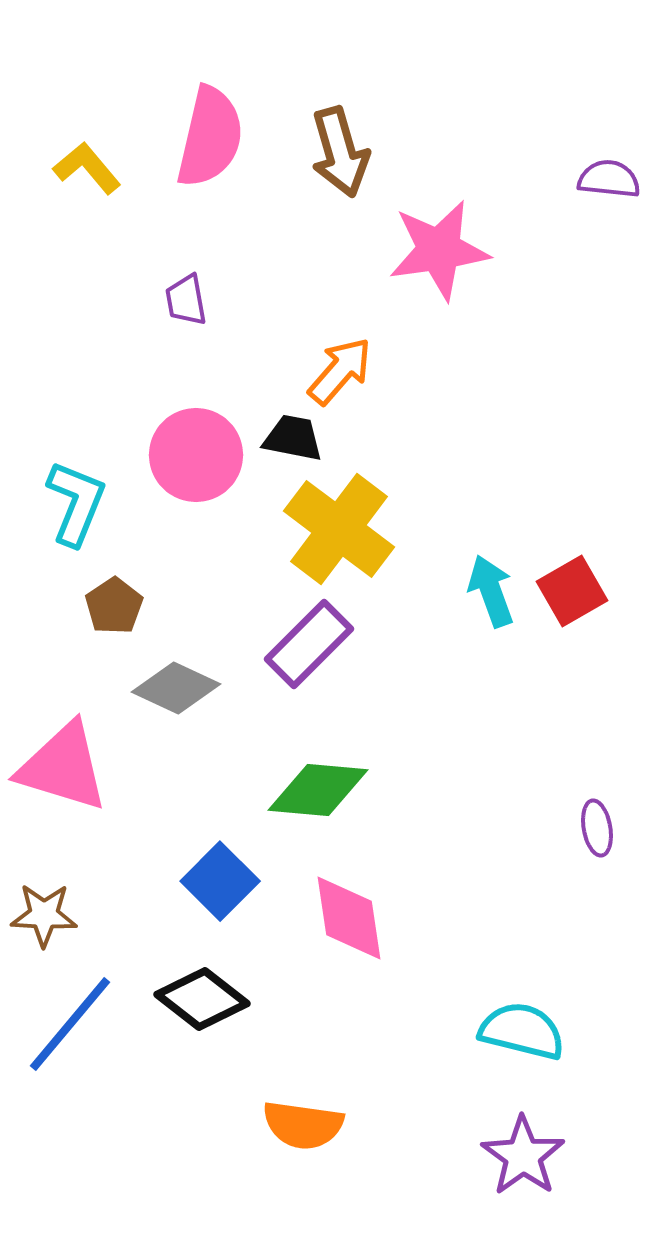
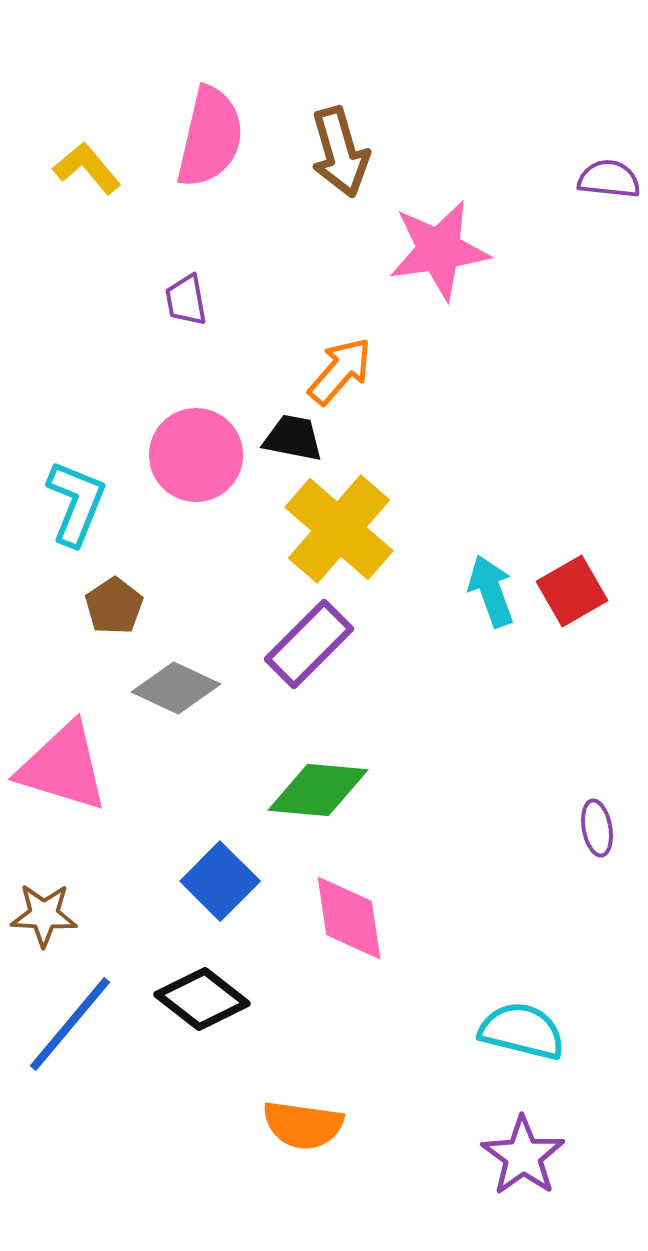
yellow cross: rotated 4 degrees clockwise
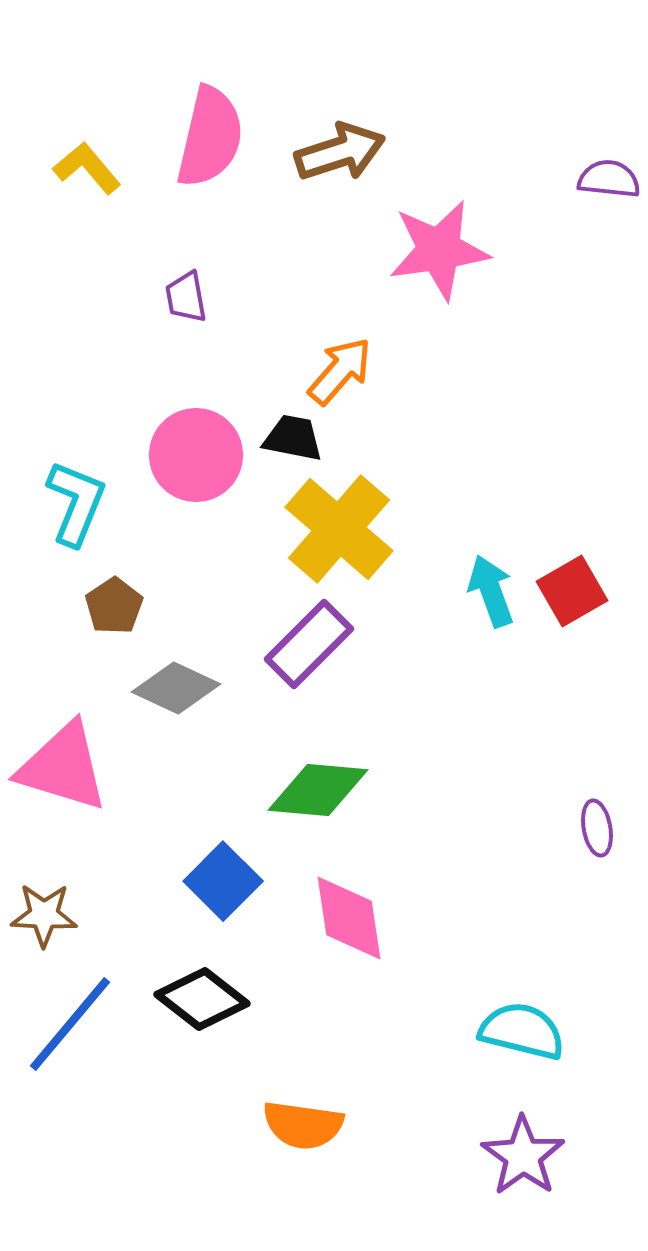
brown arrow: rotated 92 degrees counterclockwise
purple trapezoid: moved 3 px up
blue square: moved 3 px right
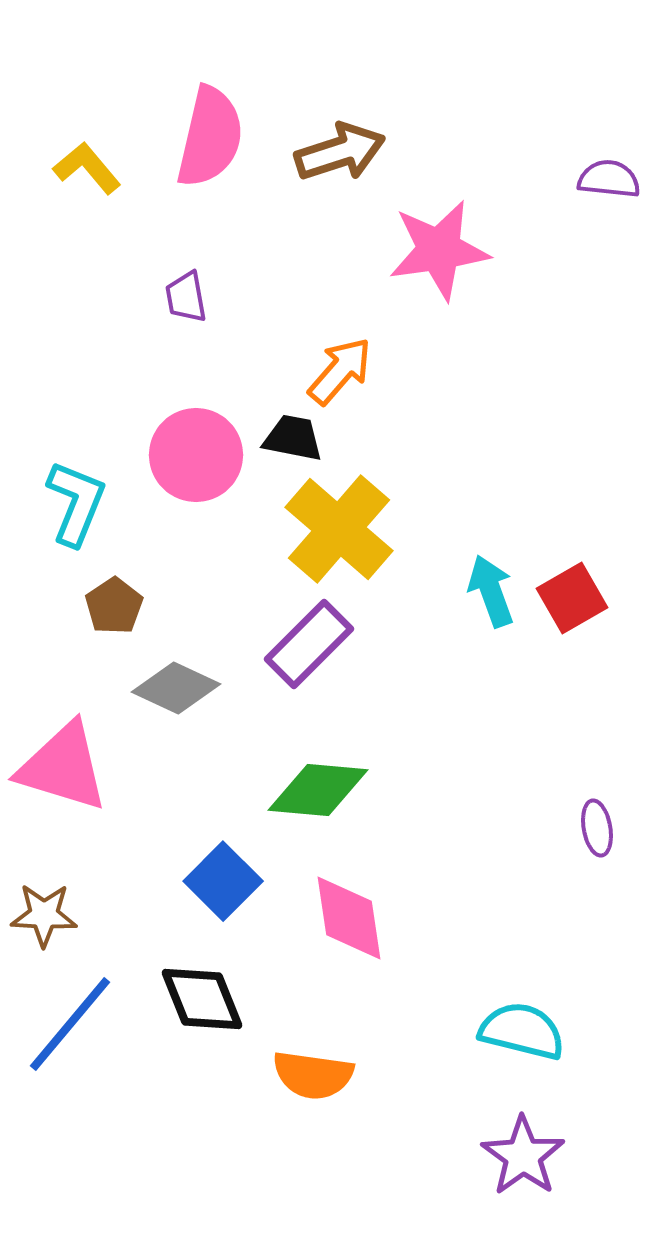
red square: moved 7 px down
black diamond: rotated 30 degrees clockwise
orange semicircle: moved 10 px right, 50 px up
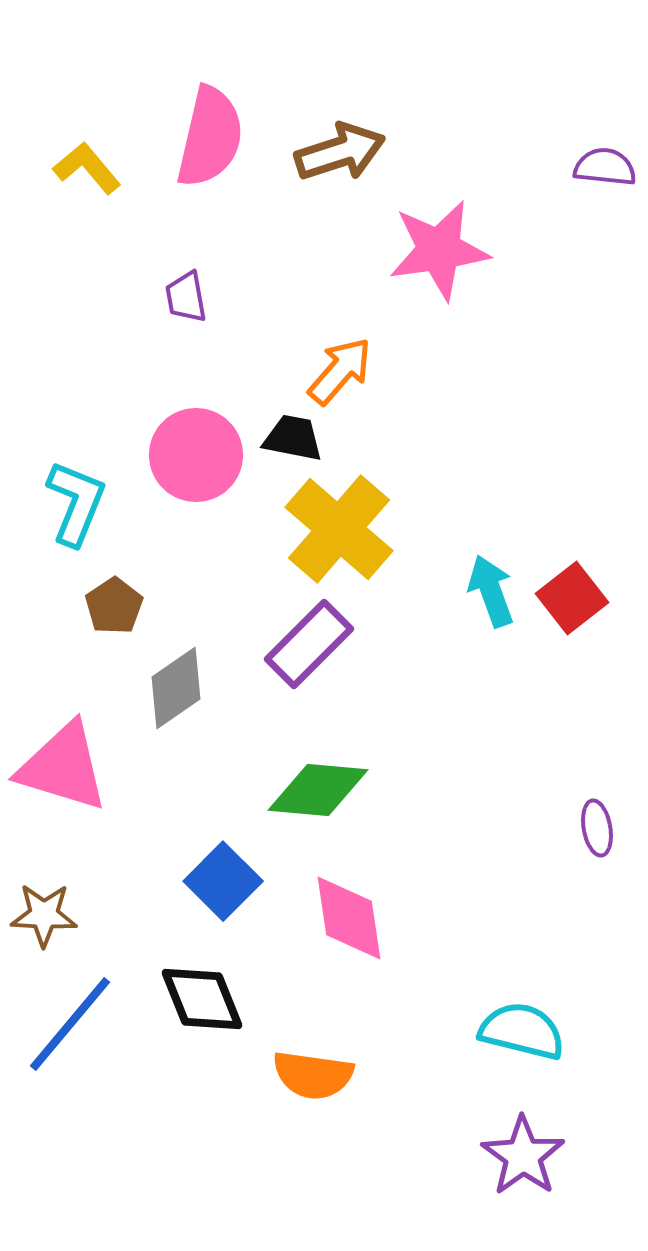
purple semicircle: moved 4 px left, 12 px up
red square: rotated 8 degrees counterclockwise
gray diamond: rotated 60 degrees counterclockwise
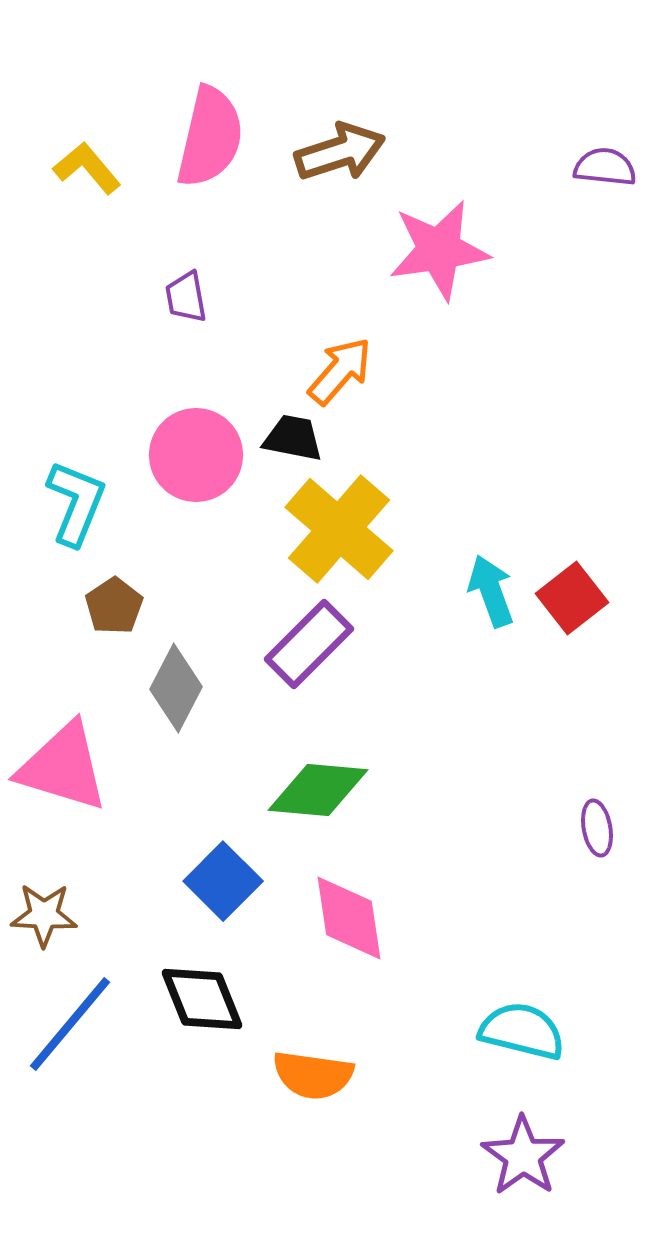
gray diamond: rotated 28 degrees counterclockwise
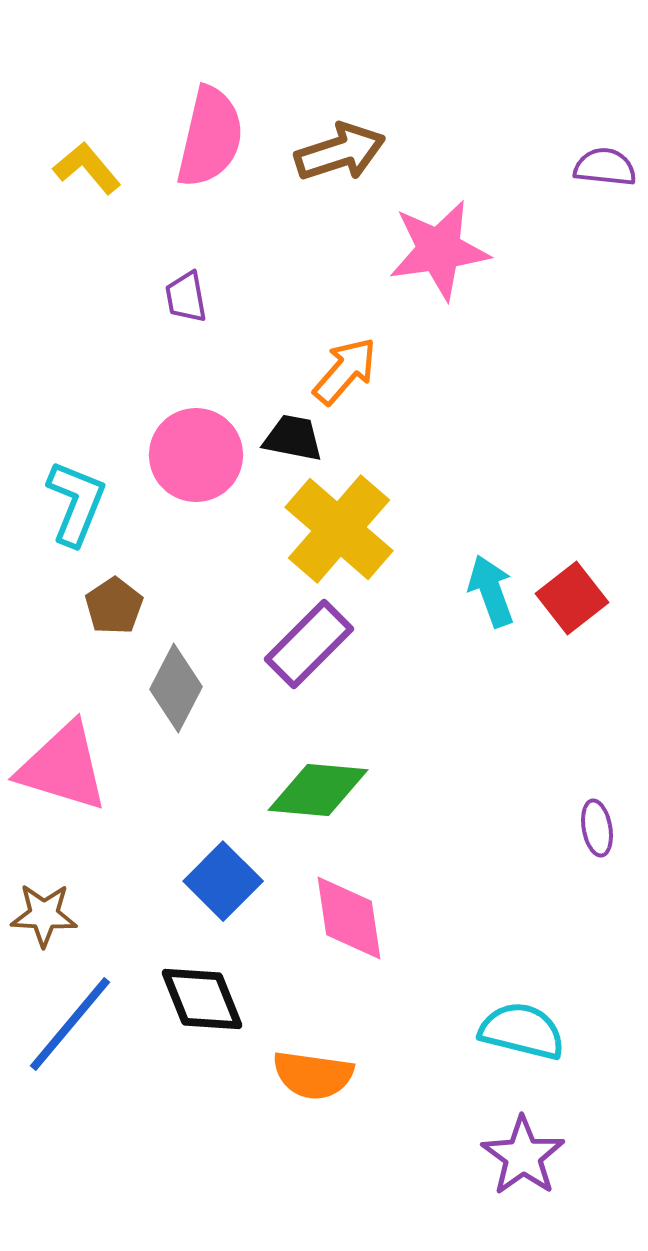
orange arrow: moved 5 px right
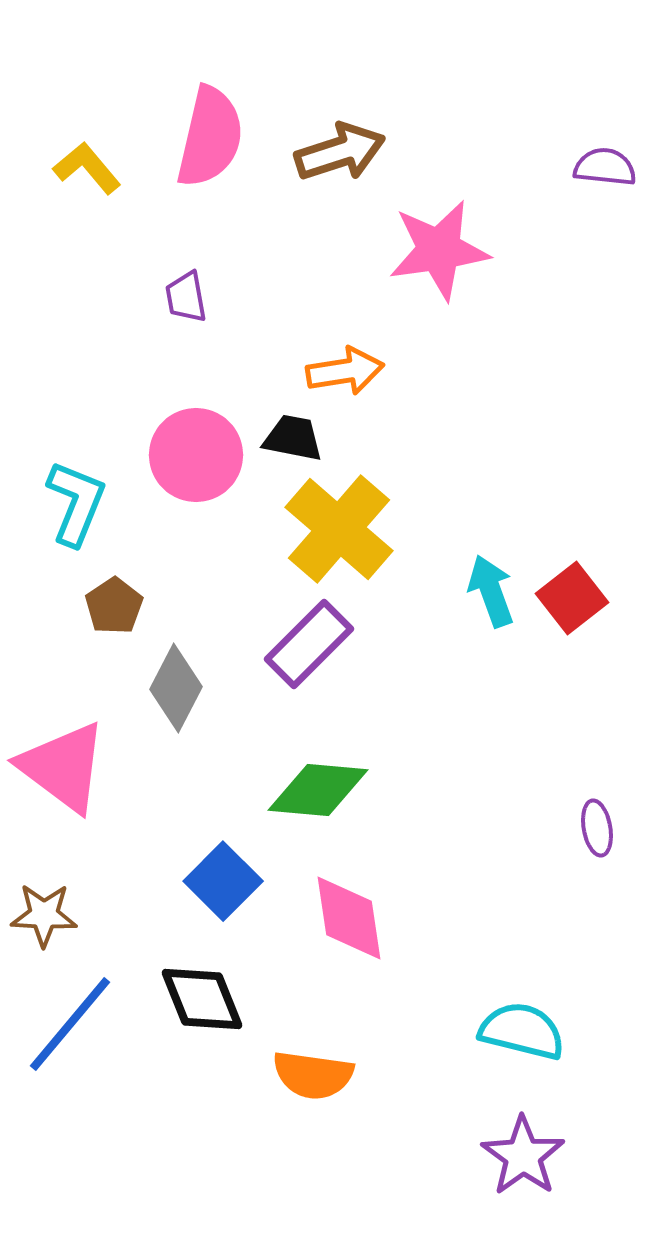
orange arrow: rotated 40 degrees clockwise
pink triangle: rotated 20 degrees clockwise
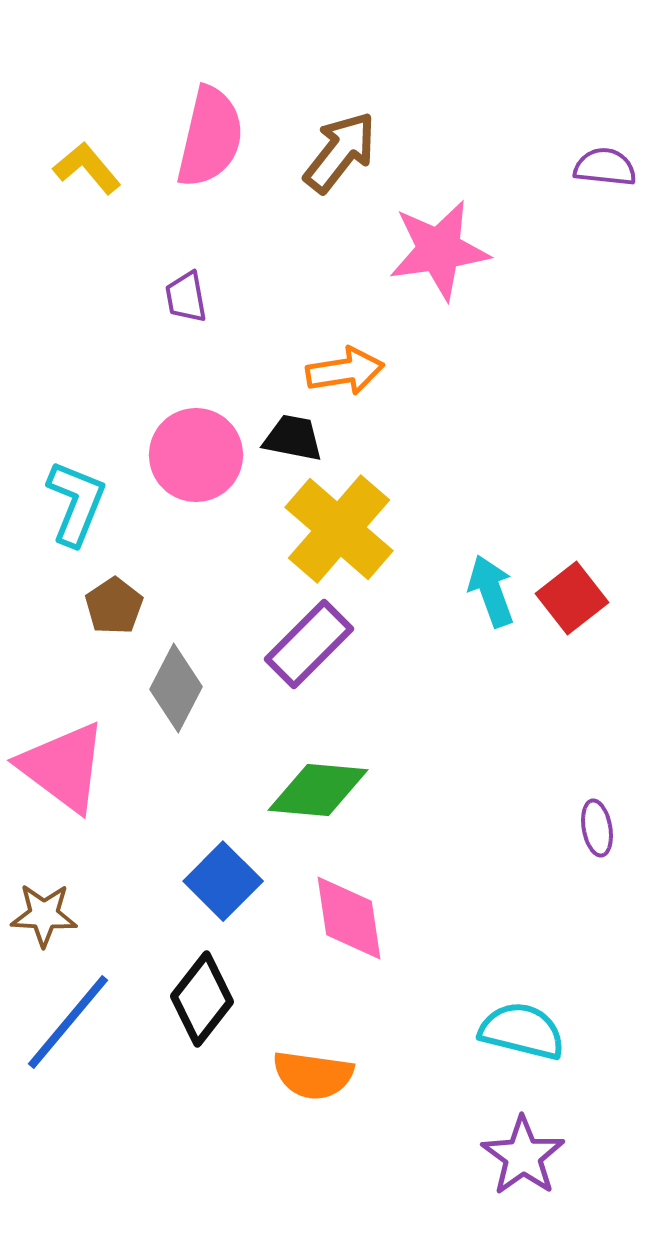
brown arrow: rotated 34 degrees counterclockwise
black diamond: rotated 60 degrees clockwise
blue line: moved 2 px left, 2 px up
